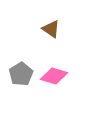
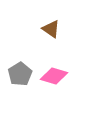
gray pentagon: moved 1 px left
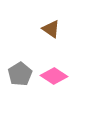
pink diamond: rotated 16 degrees clockwise
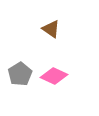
pink diamond: rotated 8 degrees counterclockwise
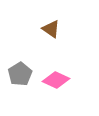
pink diamond: moved 2 px right, 4 px down
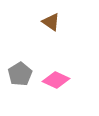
brown triangle: moved 7 px up
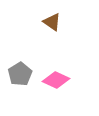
brown triangle: moved 1 px right
